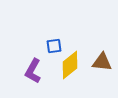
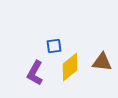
yellow diamond: moved 2 px down
purple L-shape: moved 2 px right, 2 px down
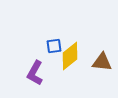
yellow diamond: moved 11 px up
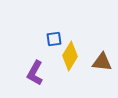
blue square: moved 7 px up
yellow diamond: rotated 20 degrees counterclockwise
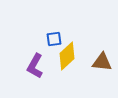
yellow diamond: moved 3 px left; rotated 16 degrees clockwise
purple L-shape: moved 7 px up
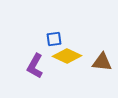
yellow diamond: rotated 68 degrees clockwise
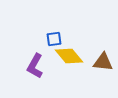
yellow diamond: moved 2 px right; rotated 24 degrees clockwise
brown triangle: moved 1 px right
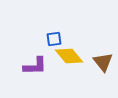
brown triangle: rotated 45 degrees clockwise
purple L-shape: rotated 120 degrees counterclockwise
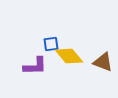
blue square: moved 3 px left, 5 px down
brown triangle: rotated 30 degrees counterclockwise
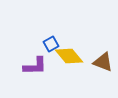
blue square: rotated 21 degrees counterclockwise
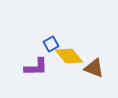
brown triangle: moved 9 px left, 6 px down
purple L-shape: moved 1 px right, 1 px down
